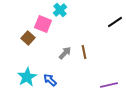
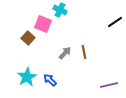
cyan cross: rotated 24 degrees counterclockwise
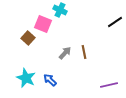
cyan star: moved 1 px left, 1 px down; rotated 18 degrees counterclockwise
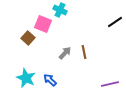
purple line: moved 1 px right, 1 px up
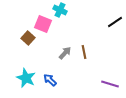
purple line: rotated 30 degrees clockwise
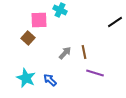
pink square: moved 4 px left, 4 px up; rotated 24 degrees counterclockwise
purple line: moved 15 px left, 11 px up
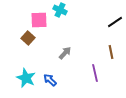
brown line: moved 27 px right
purple line: rotated 60 degrees clockwise
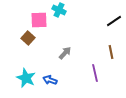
cyan cross: moved 1 px left
black line: moved 1 px left, 1 px up
blue arrow: rotated 24 degrees counterclockwise
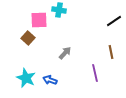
cyan cross: rotated 16 degrees counterclockwise
